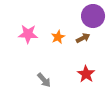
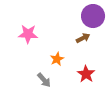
orange star: moved 1 px left, 22 px down
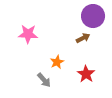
orange star: moved 3 px down
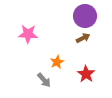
purple circle: moved 8 px left
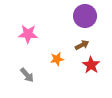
brown arrow: moved 1 px left, 7 px down
orange star: moved 3 px up; rotated 16 degrees clockwise
red star: moved 5 px right, 9 px up
gray arrow: moved 17 px left, 5 px up
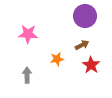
gray arrow: rotated 140 degrees counterclockwise
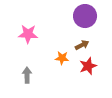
orange star: moved 5 px right, 1 px up; rotated 16 degrees clockwise
red star: moved 3 px left, 1 px down; rotated 18 degrees clockwise
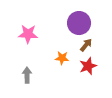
purple circle: moved 6 px left, 7 px down
brown arrow: moved 4 px right; rotated 24 degrees counterclockwise
